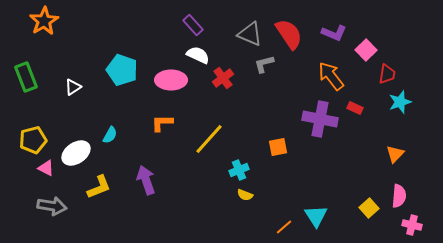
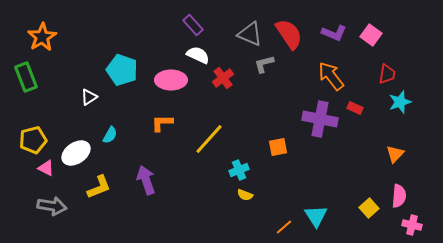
orange star: moved 2 px left, 16 px down
pink square: moved 5 px right, 15 px up; rotated 10 degrees counterclockwise
white triangle: moved 16 px right, 10 px down
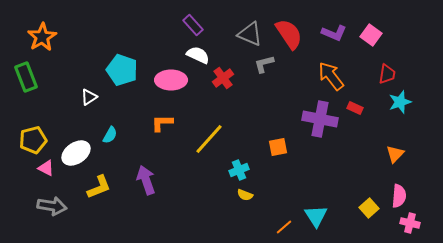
pink cross: moved 2 px left, 2 px up
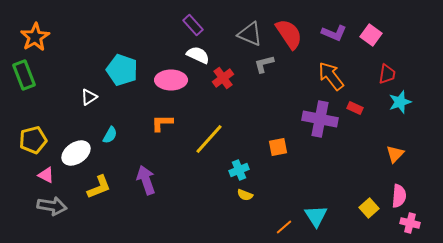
orange star: moved 7 px left
green rectangle: moved 2 px left, 2 px up
pink triangle: moved 7 px down
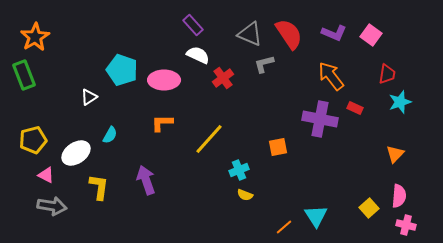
pink ellipse: moved 7 px left
yellow L-shape: rotated 60 degrees counterclockwise
pink cross: moved 4 px left, 2 px down
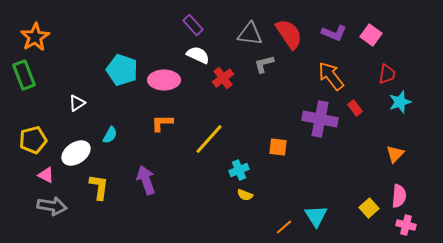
gray triangle: rotated 16 degrees counterclockwise
white triangle: moved 12 px left, 6 px down
red rectangle: rotated 28 degrees clockwise
orange square: rotated 18 degrees clockwise
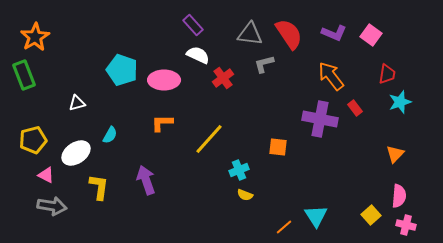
white triangle: rotated 18 degrees clockwise
yellow square: moved 2 px right, 7 px down
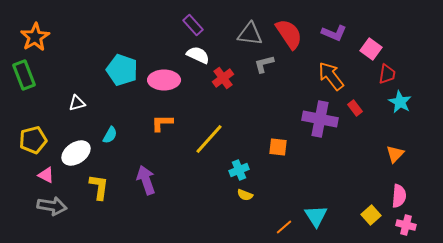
pink square: moved 14 px down
cyan star: rotated 25 degrees counterclockwise
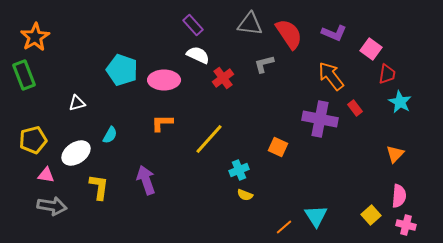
gray triangle: moved 10 px up
orange square: rotated 18 degrees clockwise
pink triangle: rotated 18 degrees counterclockwise
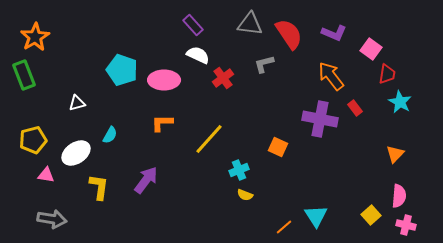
purple arrow: rotated 56 degrees clockwise
gray arrow: moved 13 px down
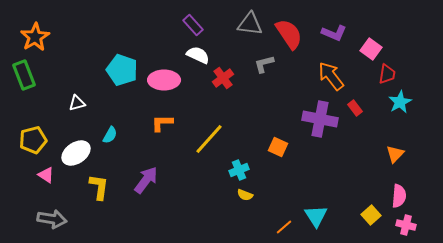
cyan star: rotated 15 degrees clockwise
pink triangle: rotated 24 degrees clockwise
